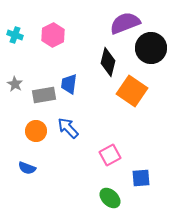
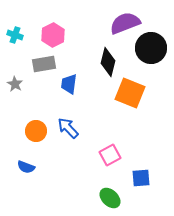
orange square: moved 2 px left, 2 px down; rotated 12 degrees counterclockwise
gray rectangle: moved 31 px up
blue semicircle: moved 1 px left, 1 px up
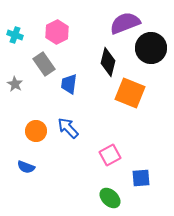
pink hexagon: moved 4 px right, 3 px up
gray rectangle: rotated 65 degrees clockwise
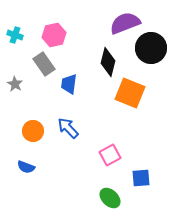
pink hexagon: moved 3 px left, 3 px down; rotated 15 degrees clockwise
orange circle: moved 3 px left
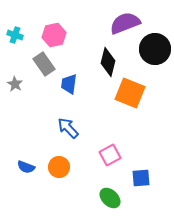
black circle: moved 4 px right, 1 px down
orange circle: moved 26 px right, 36 px down
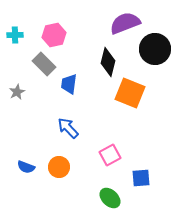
cyan cross: rotated 21 degrees counterclockwise
gray rectangle: rotated 10 degrees counterclockwise
gray star: moved 2 px right, 8 px down; rotated 14 degrees clockwise
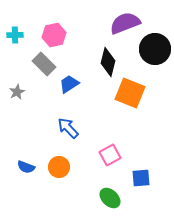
blue trapezoid: rotated 50 degrees clockwise
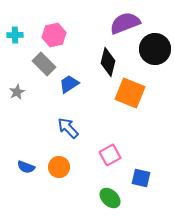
blue square: rotated 18 degrees clockwise
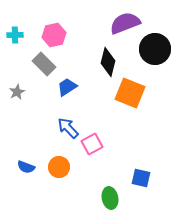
blue trapezoid: moved 2 px left, 3 px down
pink square: moved 18 px left, 11 px up
green ellipse: rotated 35 degrees clockwise
